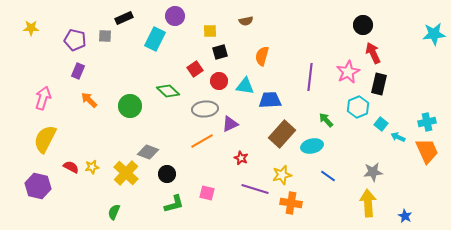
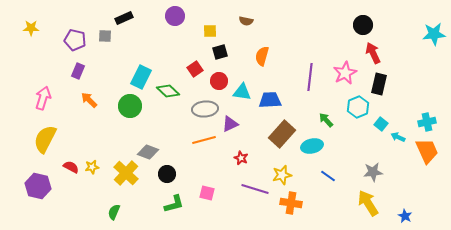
brown semicircle at (246, 21): rotated 24 degrees clockwise
cyan rectangle at (155, 39): moved 14 px left, 38 px down
pink star at (348, 72): moved 3 px left, 1 px down
cyan triangle at (245, 86): moved 3 px left, 6 px down
orange line at (202, 141): moved 2 px right, 1 px up; rotated 15 degrees clockwise
yellow arrow at (368, 203): rotated 28 degrees counterclockwise
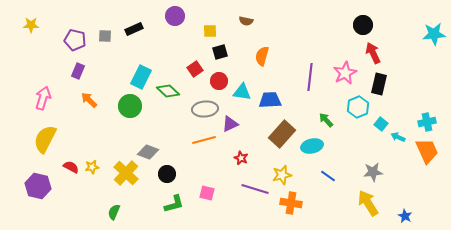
black rectangle at (124, 18): moved 10 px right, 11 px down
yellow star at (31, 28): moved 3 px up
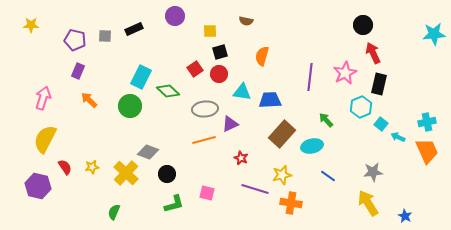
red circle at (219, 81): moved 7 px up
cyan hexagon at (358, 107): moved 3 px right
red semicircle at (71, 167): moved 6 px left; rotated 28 degrees clockwise
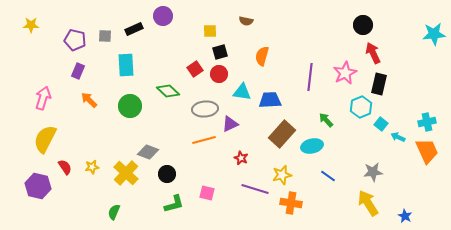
purple circle at (175, 16): moved 12 px left
cyan rectangle at (141, 77): moved 15 px left, 12 px up; rotated 30 degrees counterclockwise
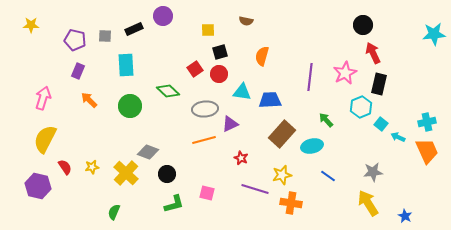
yellow square at (210, 31): moved 2 px left, 1 px up
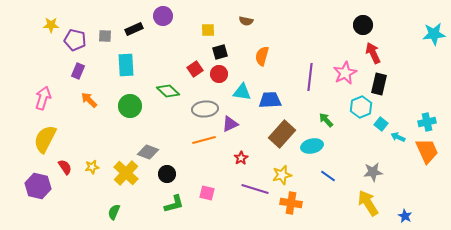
yellow star at (31, 25): moved 20 px right
red star at (241, 158): rotated 16 degrees clockwise
